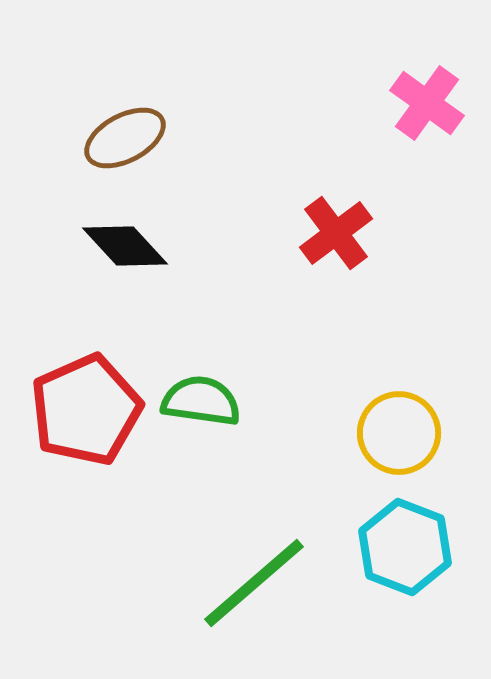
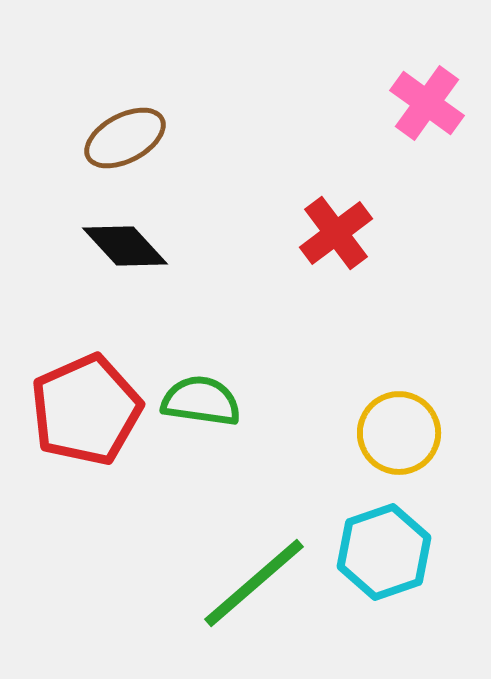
cyan hexagon: moved 21 px left, 5 px down; rotated 20 degrees clockwise
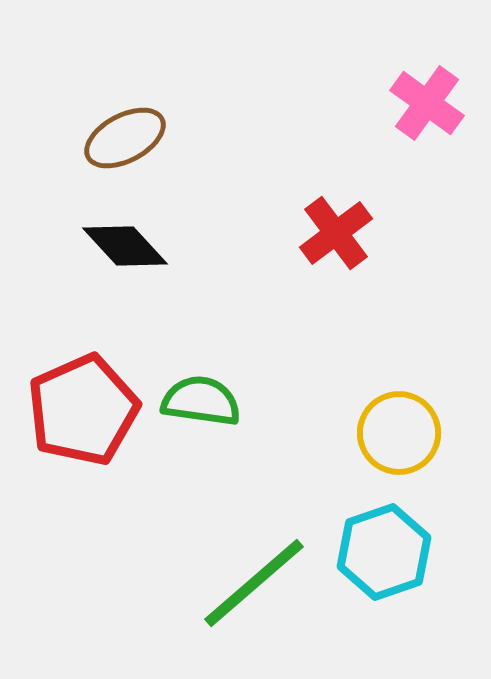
red pentagon: moved 3 px left
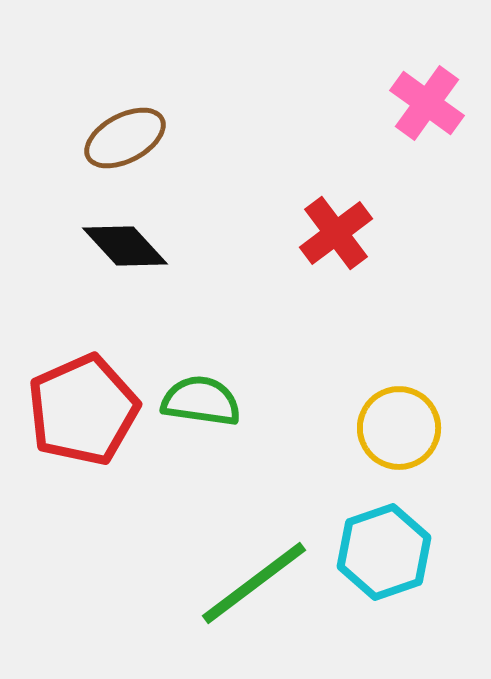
yellow circle: moved 5 px up
green line: rotated 4 degrees clockwise
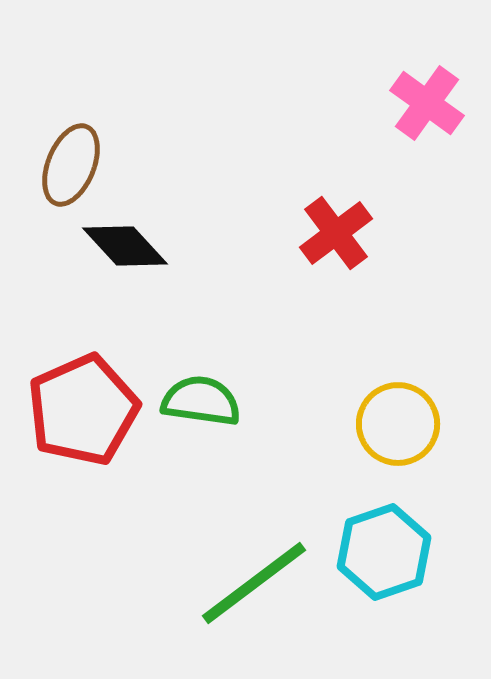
brown ellipse: moved 54 px left, 27 px down; rotated 40 degrees counterclockwise
yellow circle: moved 1 px left, 4 px up
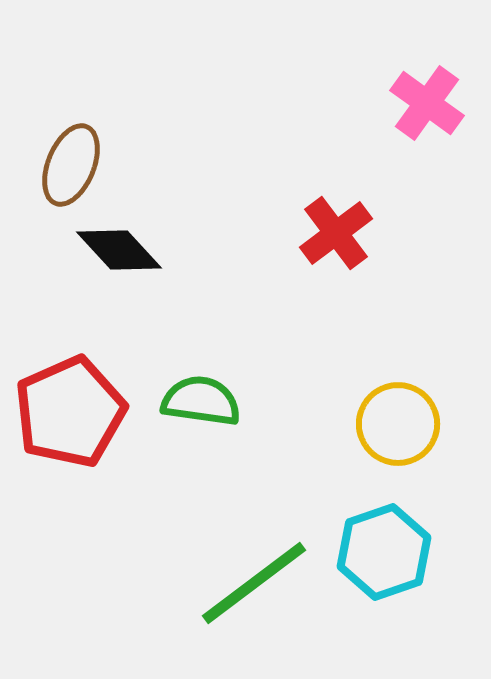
black diamond: moved 6 px left, 4 px down
red pentagon: moved 13 px left, 2 px down
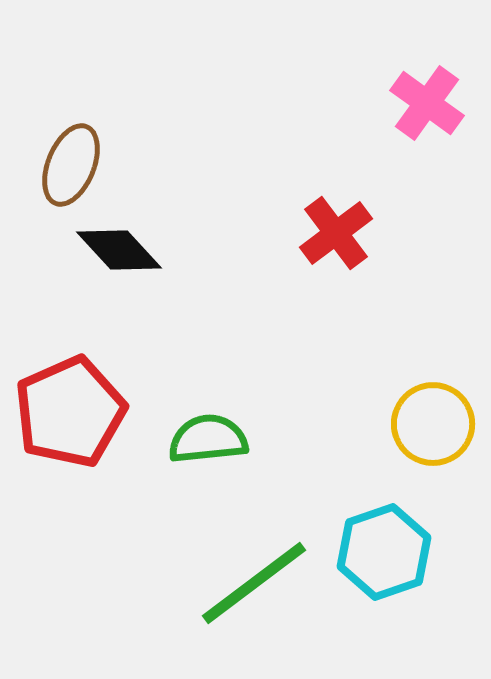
green semicircle: moved 7 px right, 38 px down; rotated 14 degrees counterclockwise
yellow circle: moved 35 px right
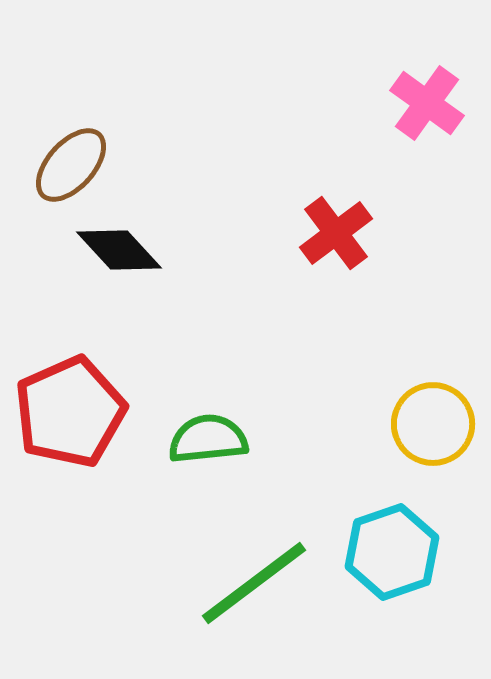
brown ellipse: rotated 20 degrees clockwise
cyan hexagon: moved 8 px right
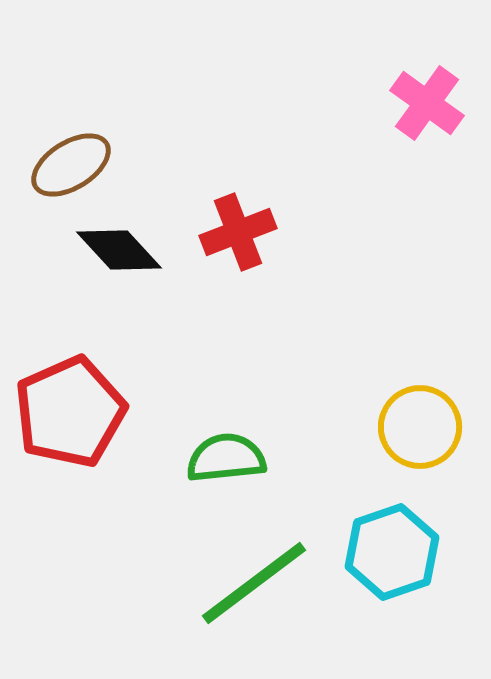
brown ellipse: rotated 16 degrees clockwise
red cross: moved 98 px left, 1 px up; rotated 16 degrees clockwise
yellow circle: moved 13 px left, 3 px down
green semicircle: moved 18 px right, 19 px down
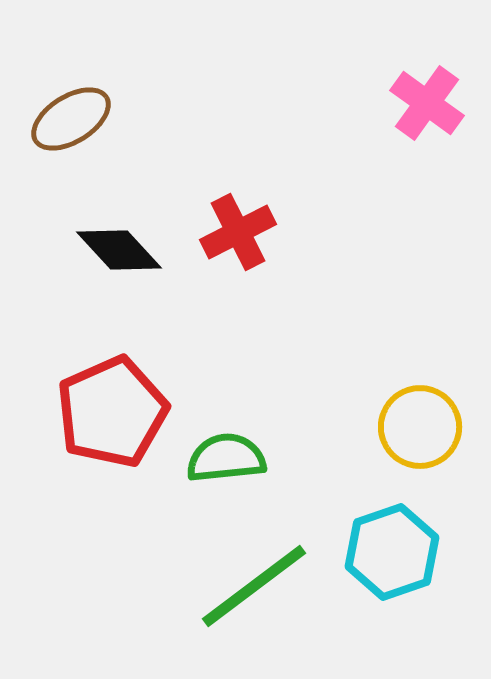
brown ellipse: moved 46 px up
red cross: rotated 6 degrees counterclockwise
red pentagon: moved 42 px right
green line: moved 3 px down
